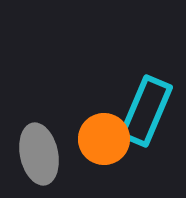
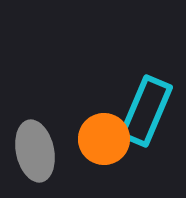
gray ellipse: moved 4 px left, 3 px up
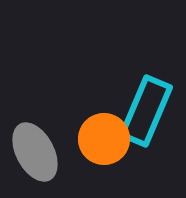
gray ellipse: moved 1 px down; rotated 16 degrees counterclockwise
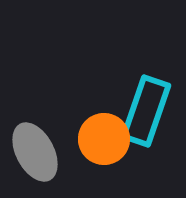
cyan rectangle: rotated 4 degrees counterclockwise
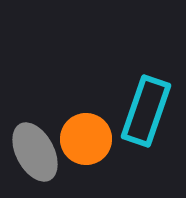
orange circle: moved 18 px left
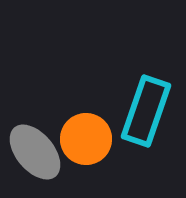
gray ellipse: rotated 12 degrees counterclockwise
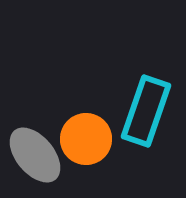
gray ellipse: moved 3 px down
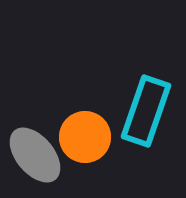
orange circle: moved 1 px left, 2 px up
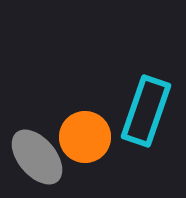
gray ellipse: moved 2 px right, 2 px down
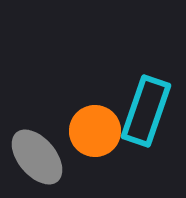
orange circle: moved 10 px right, 6 px up
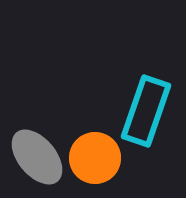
orange circle: moved 27 px down
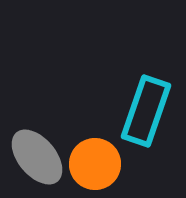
orange circle: moved 6 px down
